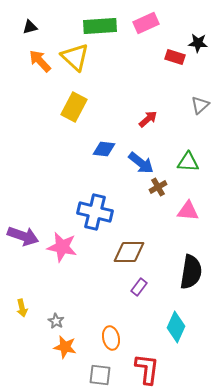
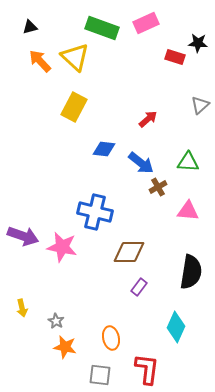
green rectangle: moved 2 px right, 2 px down; rotated 24 degrees clockwise
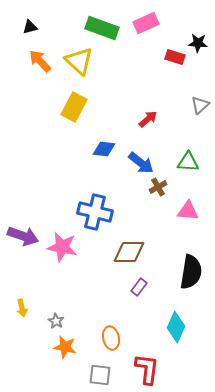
yellow triangle: moved 4 px right, 4 px down
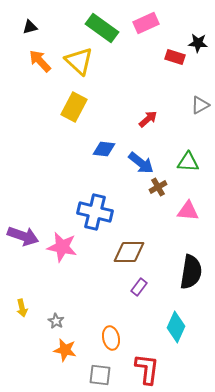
green rectangle: rotated 16 degrees clockwise
gray triangle: rotated 12 degrees clockwise
orange star: moved 3 px down
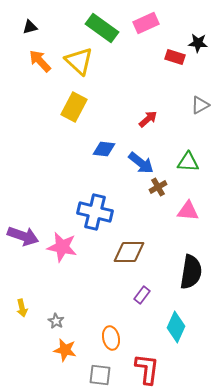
purple rectangle: moved 3 px right, 8 px down
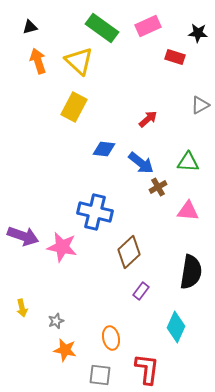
pink rectangle: moved 2 px right, 3 px down
black star: moved 10 px up
orange arrow: moved 2 px left; rotated 25 degrees clockwise
brown diamond: rotated 44 degrees counterclockwise
purple rectangle: moved 1 px left, 4 px up
gray star: rotated 21 degrees clockwise
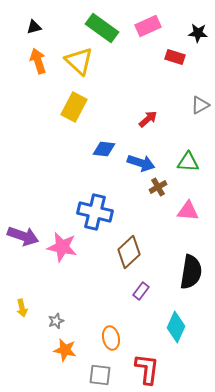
black triangle: moved 4 px right
blue arrow: rotated 20 degrees counterclockwise
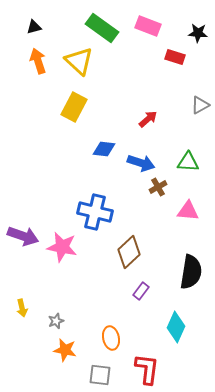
pink rectangle: rotated 45 degrees clockwise
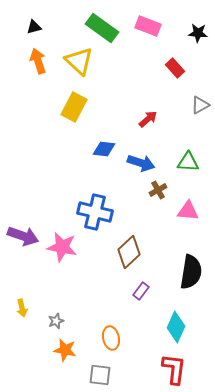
red rectangle: moved 11 px down; rotated 30 degrees clockwise
brown cross: moved 3 px down
red L-shape: moved 27 px right
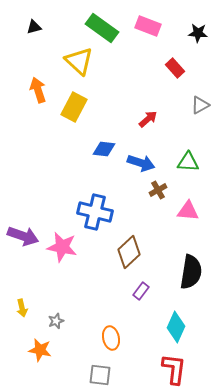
orange arrow: moved 29 px down
orange star: moved 25 px left
